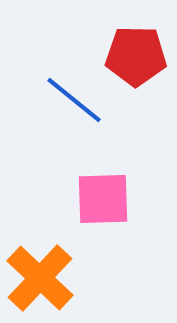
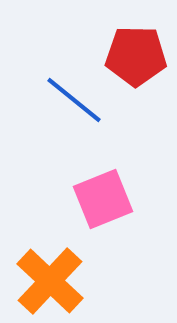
pink square: rotated 20 degrees counterclockwise
orange cross: moved 10 px right, 3 px down
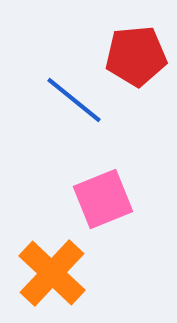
red pentagon: rotated 6 degrees counterclockwise
orange cross: moved 2 px right, 8 px up
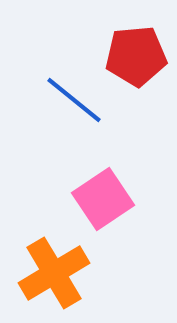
pink square: rotated 12 degrees counterclockwise
orange cross: moved 2 px right; rotated 16 degrees clockwise
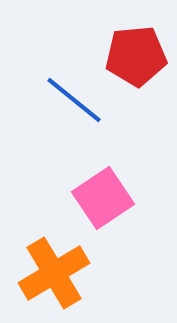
pink square: moved 1 px up
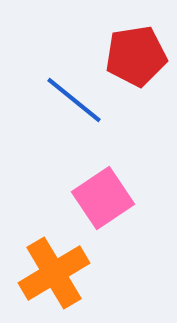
red pentagon: rotated 4 degrees counterclockwise
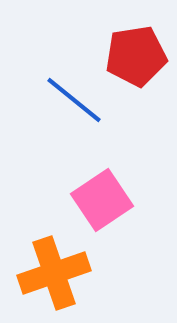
pink square: moved 1 px left, 2 px down
orange cross: rotated 12 degrees clockwise
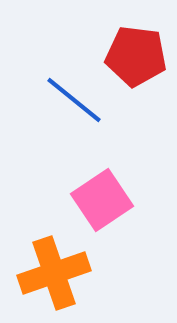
red pentagon: rotated 16 degrees clockwise
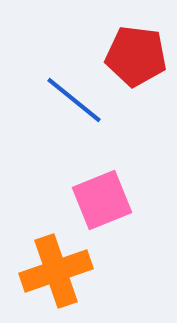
pink square: rotated 12 degrees clockwise
orange cross: moved 2 px right, 2 px up
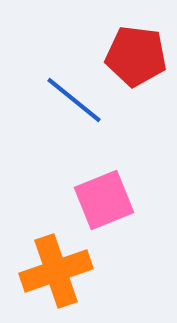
pink square: moved 2 px right
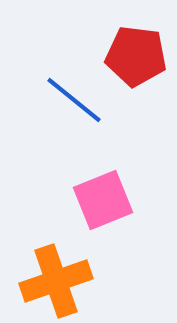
pink square: moved 1 px left
orange cross: moved 10 px down
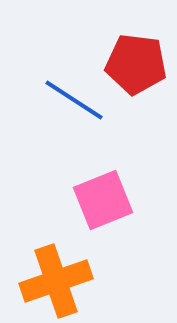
red pentagon: moved 8 px down
blue line: rotated 6 degrees counterclockwise
